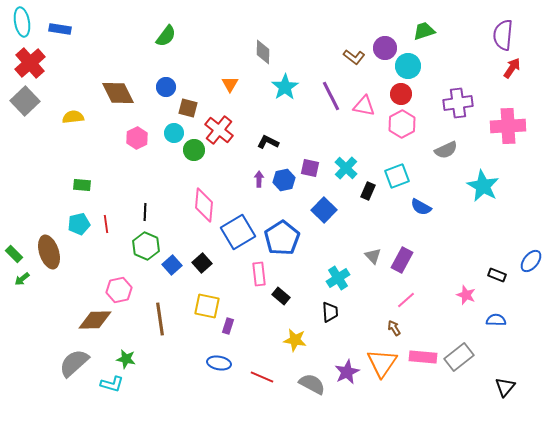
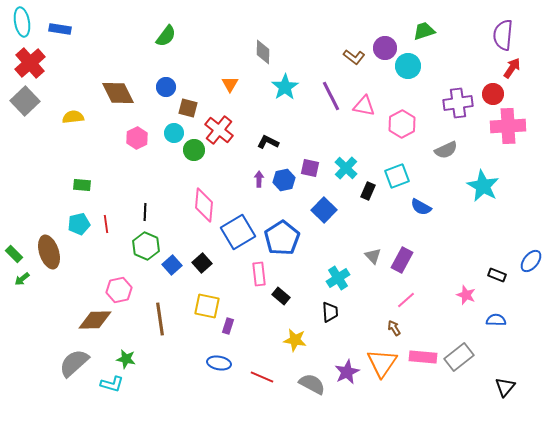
red circle at (401, 94): moved 92 px right
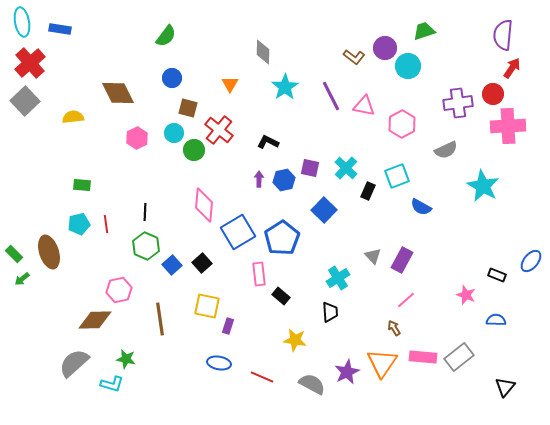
blue circle at (166, 87): moved 6 px right, 9 px up
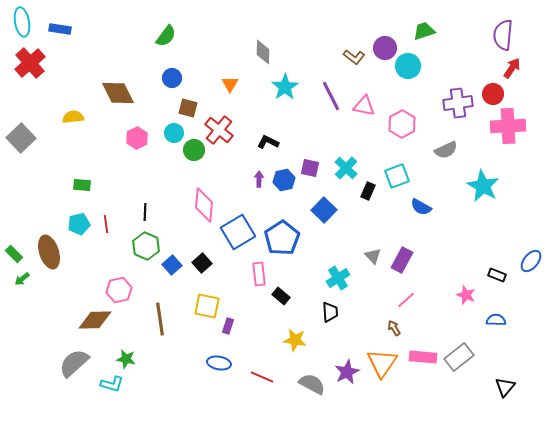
gray square at (25, 101): moved 4 px left, 37 px down
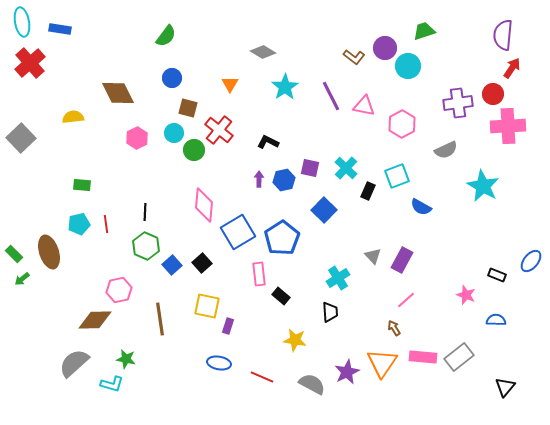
gray diamond at (263, 52): rotated 60 degrees counterclockwise
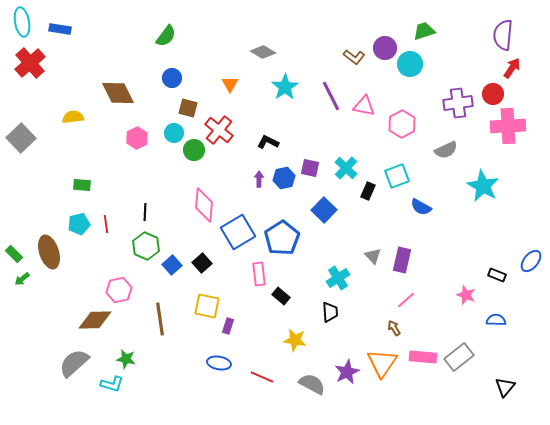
cyan circle at (408, 66): moved 2 px right, 2 px up
blue hexagon at (284, 180): moved 2 px up
purple rectangle at (402, 260): rotated 15 degrees counterclockwise
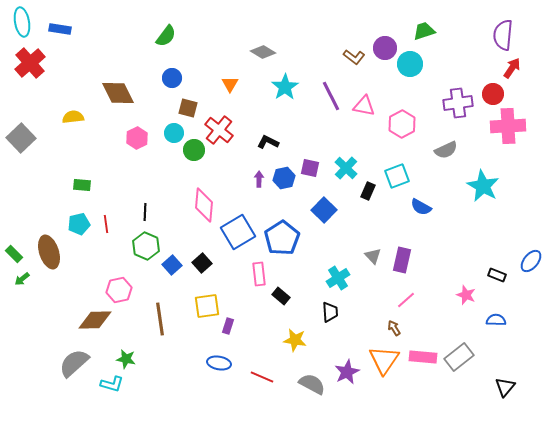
yellow square at (207, 306): rotated 20 degrees counterclockwise
orange triangle at (382, 363): moved 2 px right, 3 px up
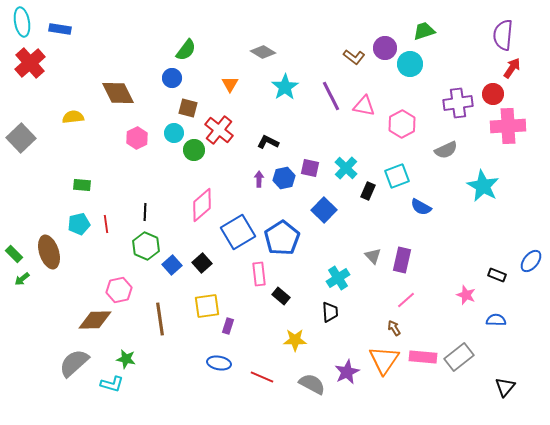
green semicircle at (166, 36): moved 20 px right, 14 px down
pink diamond at (204, 205): moved 2 px left; rotated 44 degrees clockwise
yellow star at (295, 340): rotated 10 degrees counterclockwise
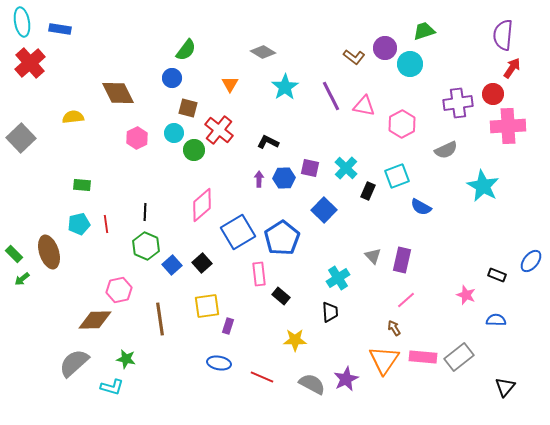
blue hexagon at (284, 178): rotated 10 degrees clockwise
purple star at (347, 372): moved 1 px left, 7 px down
cyan L-shape at (112, 384): moved 3 px down
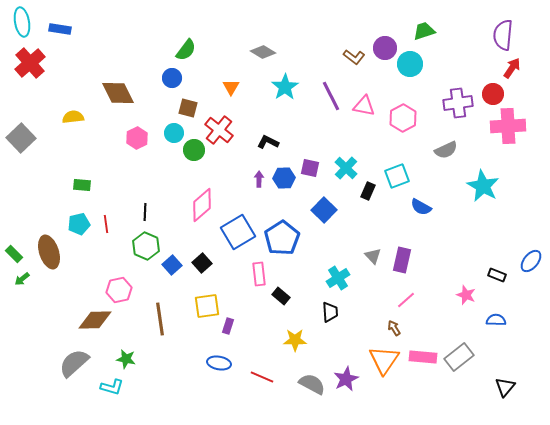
orange triangle at (230, 84): moved 1 px right, 3 px down
pink hexagon at (402, 124): moved 1 px right, 6 px up
